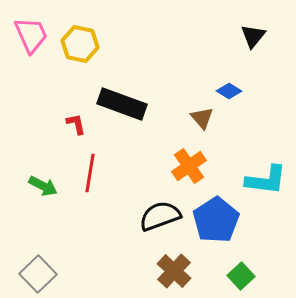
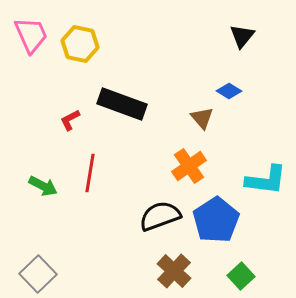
black triangle: moved 11 px left
red L-shape: moved 6 px left, 4 px up; rotated 105 degrees counterclockwise
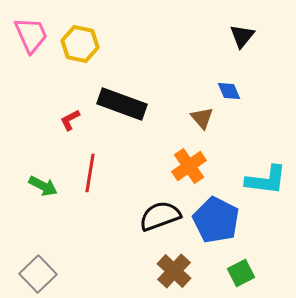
blue diamond: rotated 35 degrees clockwise
blue pentagon: rotated 12 degrees counterclockwise
green square: moved 3 px up; rotated 16 degrees clockwise
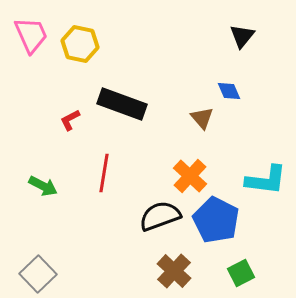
orange cross: moved 1 px right, 10 px down; rotated 12 degrees counterclockwise
red line: moved 14 px right
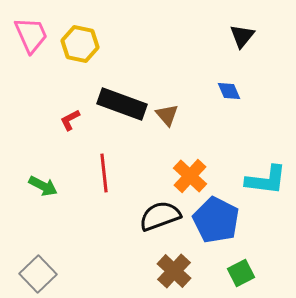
brown triangle: moved 35 px left, 3 px up
red line: rotated 15 degrees counterclockwise
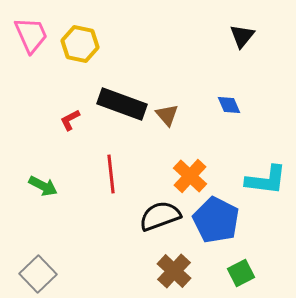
blue diamond: moved 14 px down
red line: moved 7 px right, 1 px down
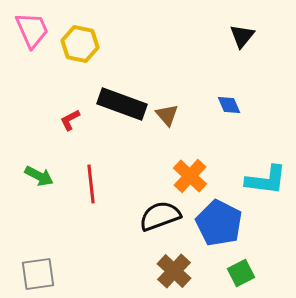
pink trapezoid: moved 1 px right, 5 px up
red line: moved 20 px left, 10 px down
green arrow: moved 4 px left, 10 px up
blue pentagon: moved 3 px right, 3 px down
gray square: rotated 36 degrees clockwise
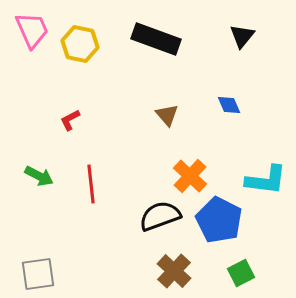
black rectangle: moved 34 px right, 65 px up
blue pentagon: moved 3 px up
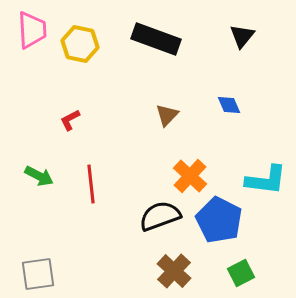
pink trapezoid: rotated 21 degrees clockwise
brown triangle: rotated 25 degrees clockwise
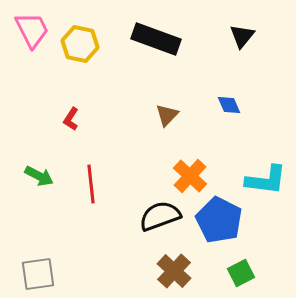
pink trapezoid: rotated 24 degrees counterclockwise
red L-shape: moved 1 px right, 1 px up; rotated 30 degrees counterclockwise
